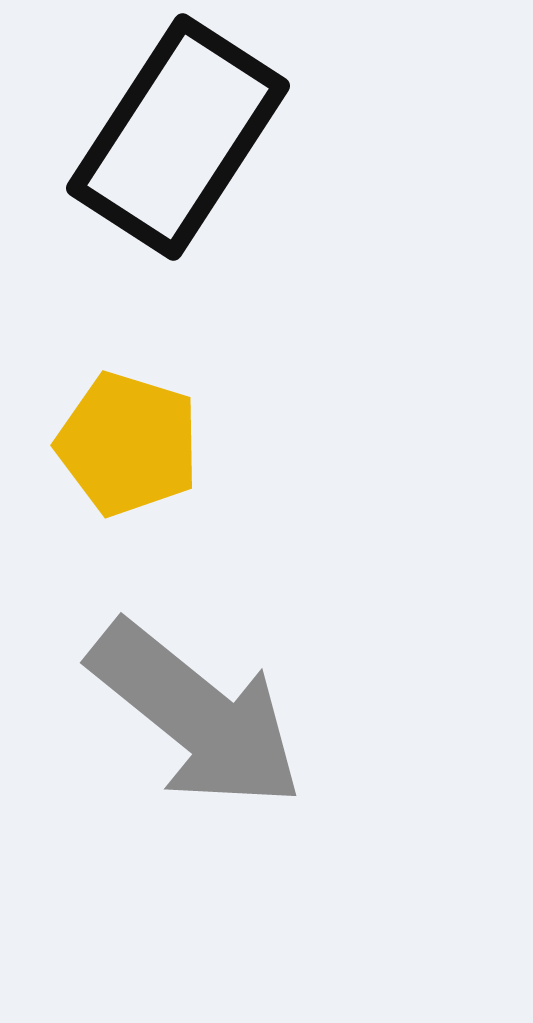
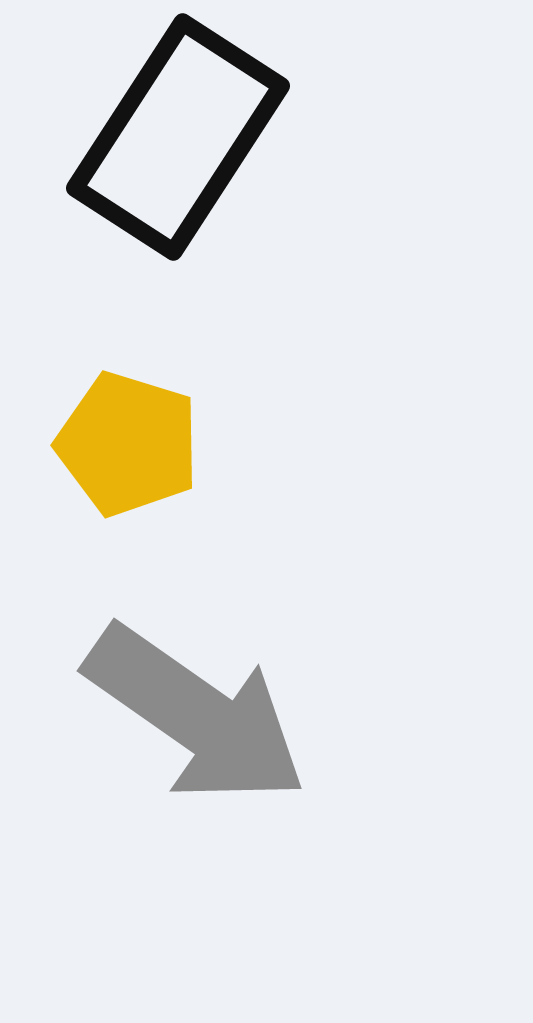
gray arrow: rotated 4 degrees counterclockwise
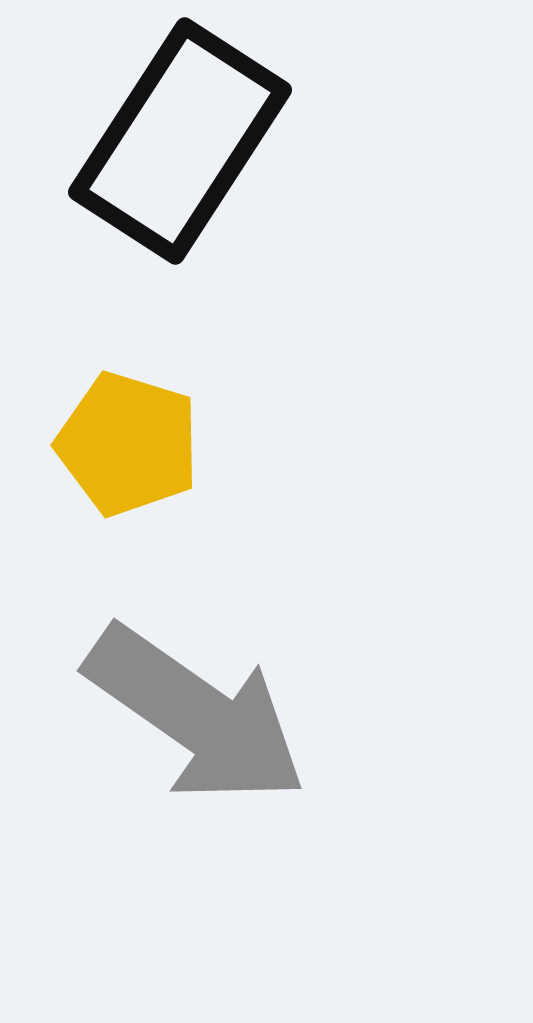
black rectangle: moved 2 px right, 4 px down
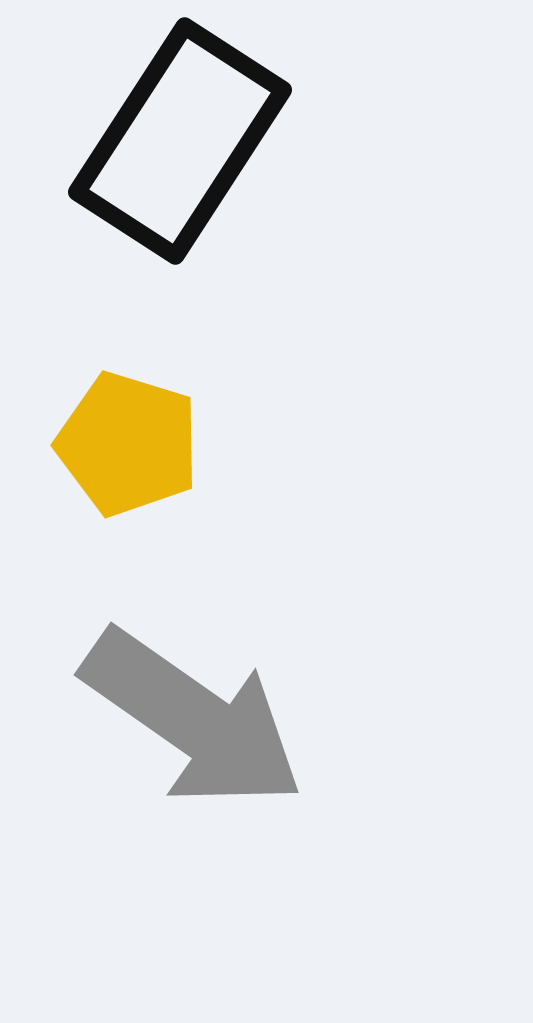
gray arrow: moved 3 px left, 4 px down
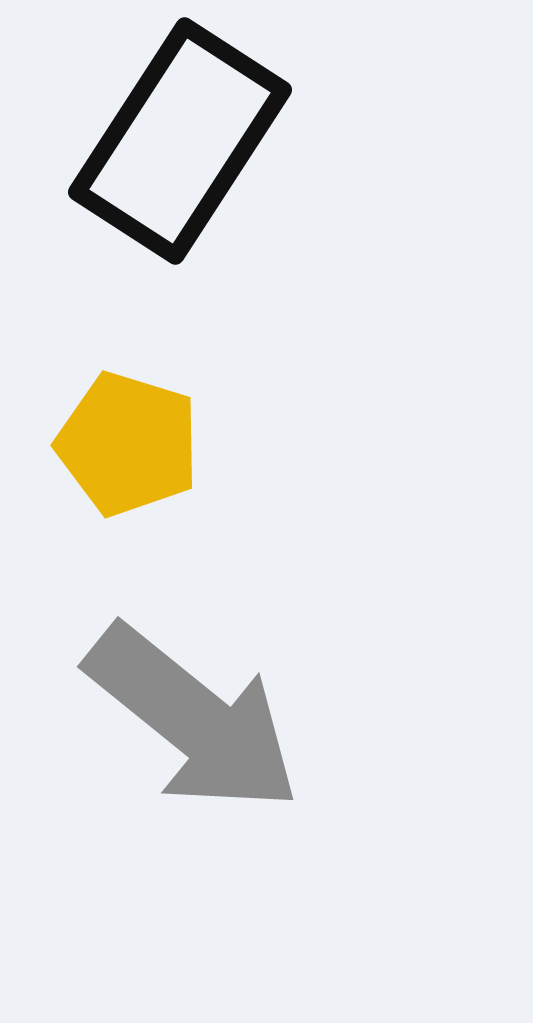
gray arrow: rotated 4 degrees clockwise
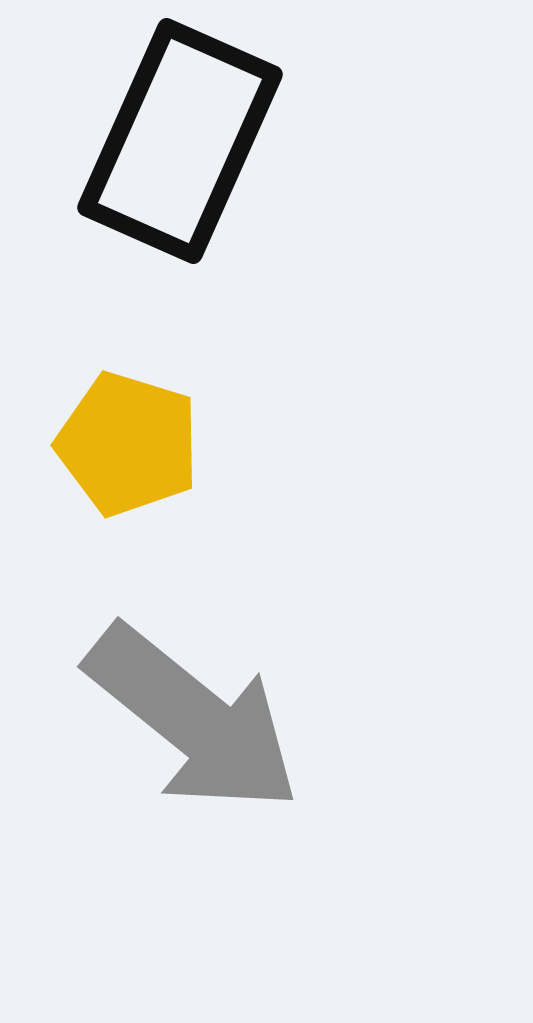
black rectangle: rotated 9 degrees counterclockwise
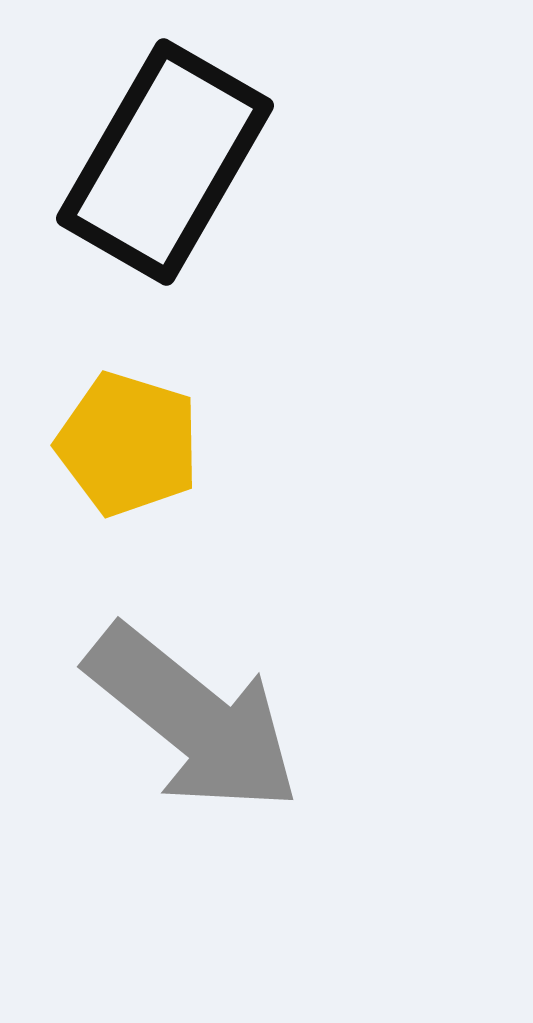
black rectangle: moved 15 px left, 21 px down; rotated 6 degrees clockwise
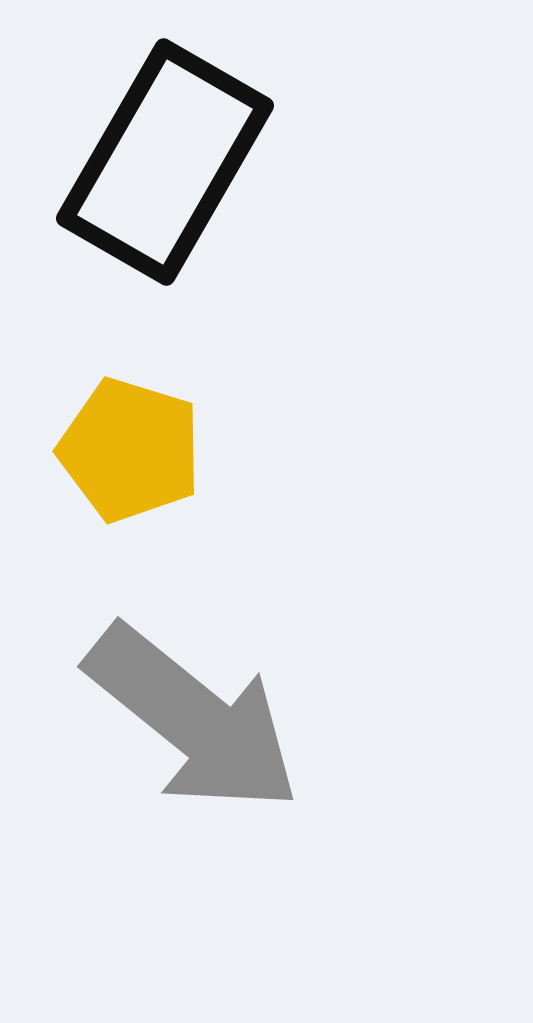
yellow pentagon: moved 2 px right, 6 px down
